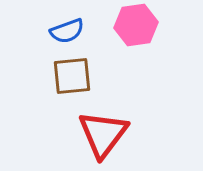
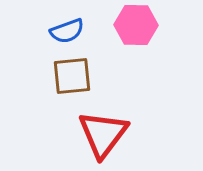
pink hexagon: rotated 9 degrees clockwise
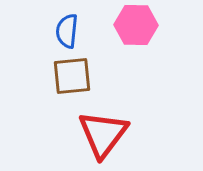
blue semicircle: rotated 116 degrees clockwise
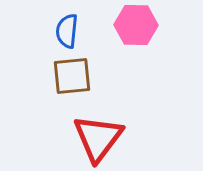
red triangle: moved 5 px left, 4 px down
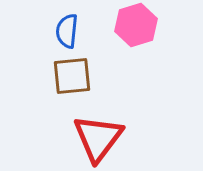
pink hexagon: rotated 18 degrees counterclockwise
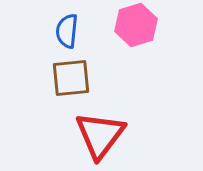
brown square: moved 1 px left, 2 px down
red triangle: moved 2 px right, 3 px up
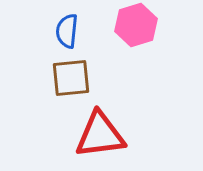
red triangle: rotated 46 degrees clockwise
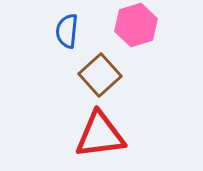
brown square: moved 29 px right, 3 px up; rotated 36 degrees counterclockwise
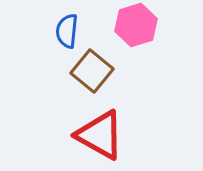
brown square: moved 8 px left, 4 px up; rotated 9 degrees counterclockwise
red triangle: rotated 36 degrees clockwise
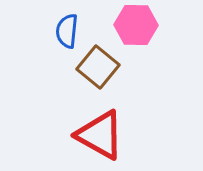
pink hexagon: rotated 18 degrees clockwise
brown square: moved 6 px right, 4 px up
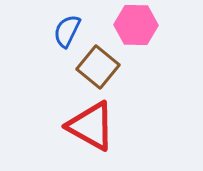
blue semicircle: rotated 20 degrees clockwise
red triangle: moved 9 px left, 9 px up
